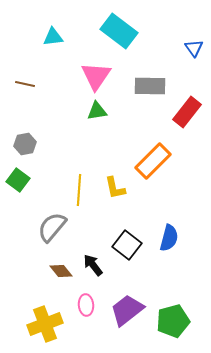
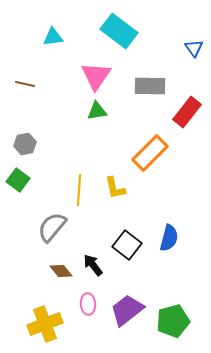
orange rectangle: moved 3 px left, 8 px up
pink ellipse: moved 2 px right, 1 px up
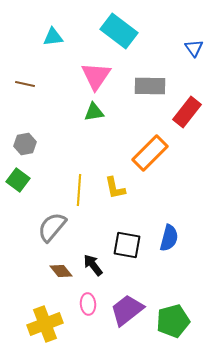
green triangle: moved 3 px left, 1 px down
black square: rotated 28 degrees counterclockwise
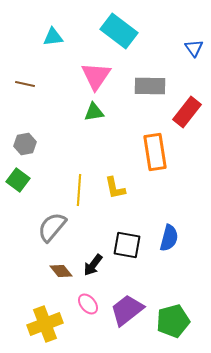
orange rectangle: moved 5 px right, 1 px up; rotated 54 degrees counterclockwise
black arrow: rotated 105 degrees counterclockwise
pink ellipse: rotated 35 degrees counterclockwise
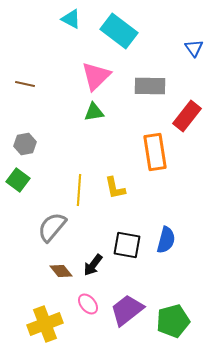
cyan triangle: moved 18 px right, 18 px up; rotated 35 degrees clockwise
pink triangle: rotated 12 degrees clockwise
red rectangle: moved 4 px down
blue semicircle: moved 3 px left, 2 px down
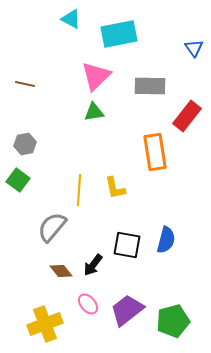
cyan rectangle: moved 3 px down; rotated 48 degrees counterclockwise
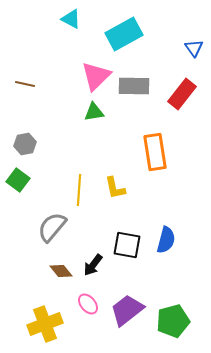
cyan rectangle: moved 5 px right; rotated 18 degrees counterclockwise
gray rectangle: moved 16 px left
red rectangle: moved 5 px left, 22 px up
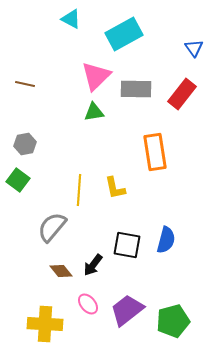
gray rectangle: moved 2 px right, 3 px down
yellow cross: rotated 24 degrees clockwise
